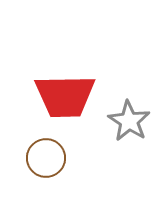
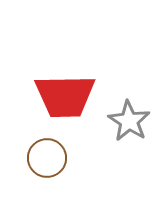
brown circle: moved 1 px right
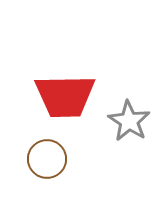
brown circle: moved 1 px down
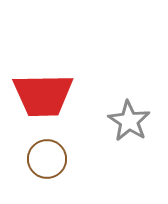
red trapezoid: moved 22 px left, 1 px up
